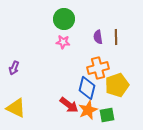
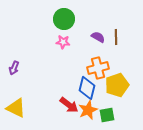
purple semicircle: rotated 128 degrees clockwise
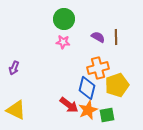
yellow triangle: moved 2 px down
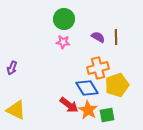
purple arrow: moved 2 px left
blue diamond: rotated 45 degrees counterclockwise
orange star: rotated 18 degrees counterclockwise
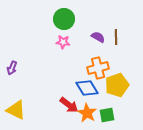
orange star: moved 1 px left, 3 px down
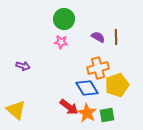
pink star: moved 2 px left
purple arrow: moved 11 px right, 2 px up; rotated 96 degrees counterclockwise
red arrow: moved 2 px down
yellow triangle: rotated 15 degrees clockwise
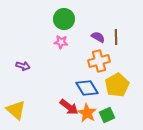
orange cross: moved 1 px right, 7 px up
yellow pentagon: rotated 10 degrees counterclockwise
green square: rotated 14 degrees counterclockwise
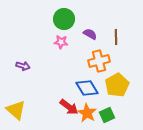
purple semicircle: moved 8 px left, 3 px up
